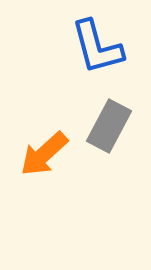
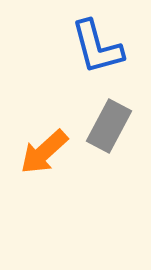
orange arrow: moved 2 px up
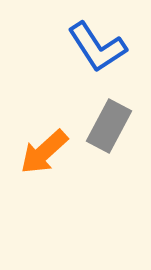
blue L-shape: rotated 18 degrees counterclockwise
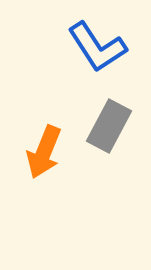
orange arrow: rotated 26 degrees counterclockwise
